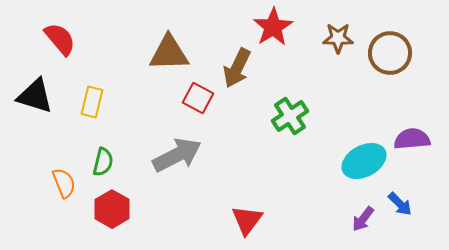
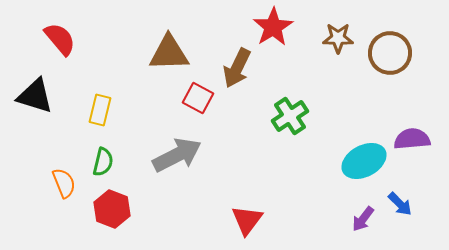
yellow rectangle: moved 8 px right, 8 px down
red hexagon: rotated 9 degrees counterclockwise
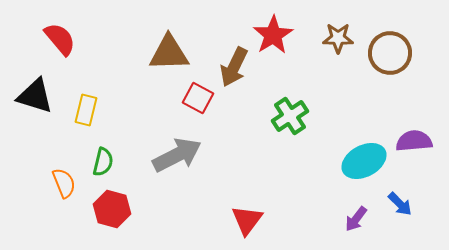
red star: moved 8 px down
brown arrow: moved 3 px left, 1 px up
yellow rectangle: moved 14 px left
purple semicircle: moved 2 px right, 2 px down
red hexagon: rotated 6 degrees counterclockwise
purple arrow: moved 7 px left
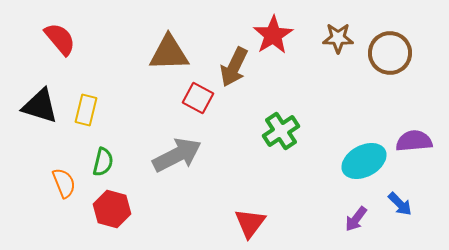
black triangle: moved 5 px right, 10 px down
green cross: moved 9 px left, 15 px down
red triangle: moved 3 px right, 3 px down
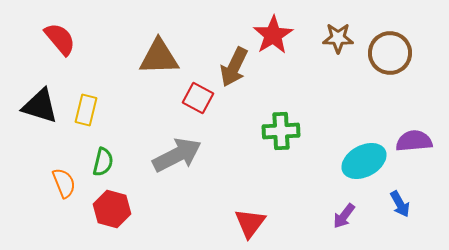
brown triangle: moved 10 px left, 4 px down
green cross: rotated 30 degrees clockwise
blue arrow: rotated 16 degrees clockwise
purple arrow: moved 12 px left, 3 px up
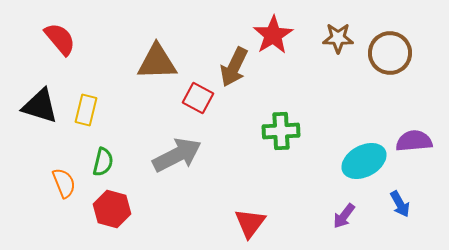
brown triangle: moved 2 px left, 5 px down
